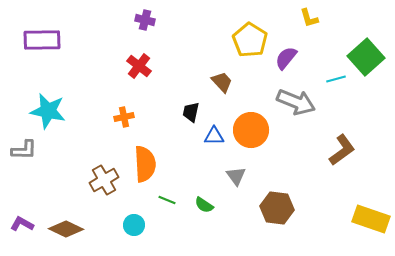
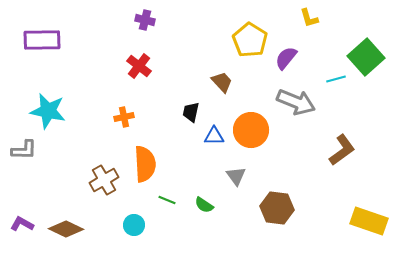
yellow rectangle: moved 2 px left, 2 px down
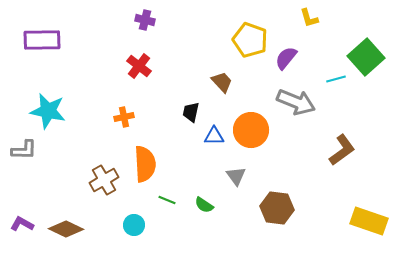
yellow pentagon: rotated 12 degrees counterclockwise
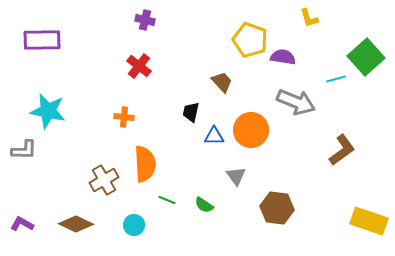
purple semicircle: moved 3 px left, 1 px up; rotated 60 degrees clockwise
orange cross: rotated 18 degrees clockwise
brown diamond: moved 10 px right, 5 px up
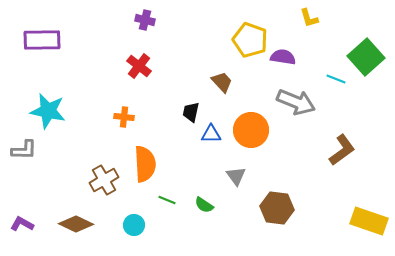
cyan line: rotated 36 degrees clockwise
blue triangle: moved 3 px left, 2 px up
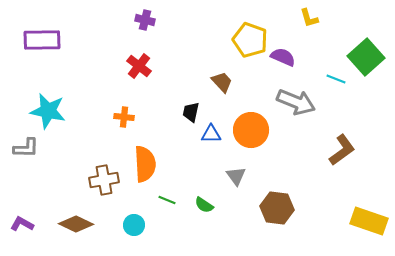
purple semicircle: rotated 15 degrees clockwise
gray L-shape: moved 2 px right, 2 px up
brown cross: rotated 20 degrees clockwise
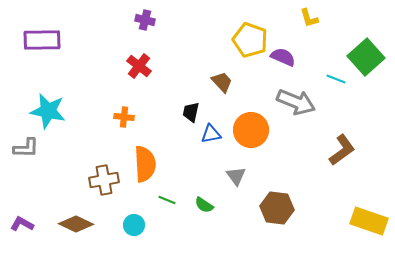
blue triangle: rotated 10 degrees counterclockwise
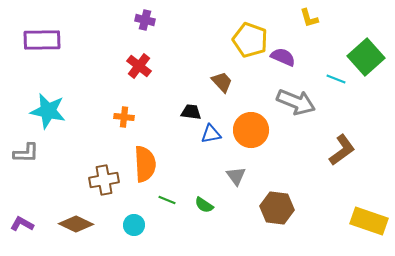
black trapezoid: rotated 85 degrees clockwise
gray L-shape: moved 5 px down
